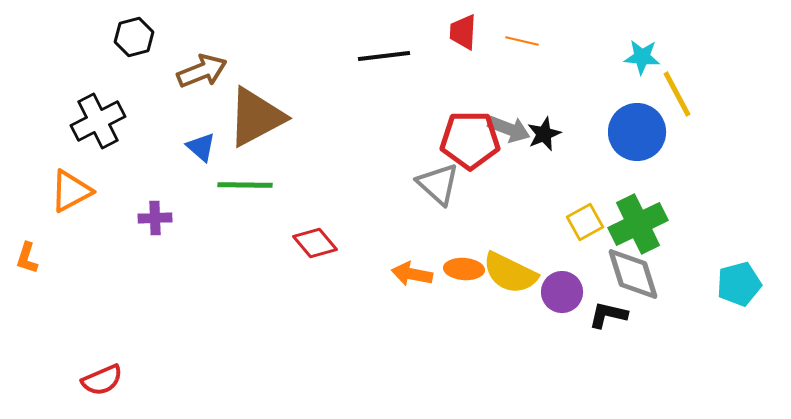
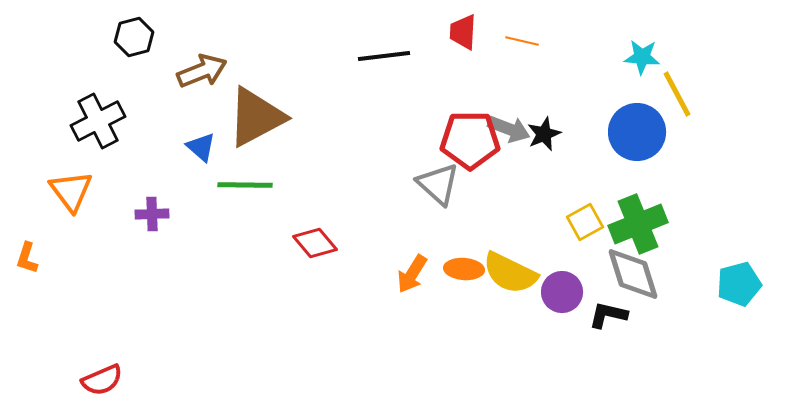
orange triangle: rotated 39 degrees counterclockwise
purple cross: moved 3 px left, 4 px up
green cross: rotated 4 degrees clockwise
orange arrow: rotated 69 degrees counterclockwise
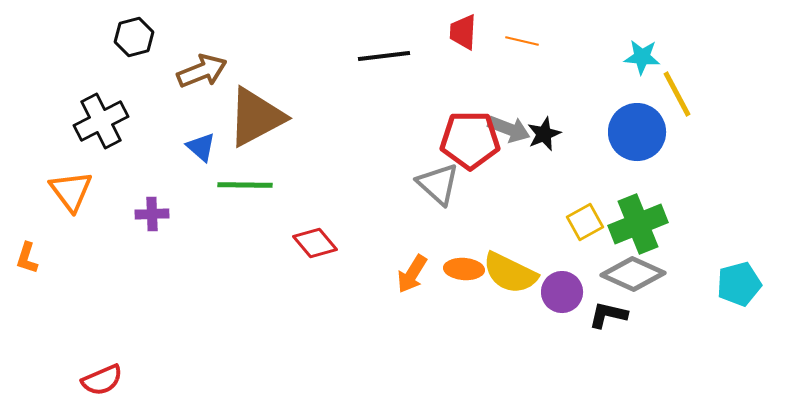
black cross: moved 3 px right
gray diamond: rotated 48 degrees counterclockwise
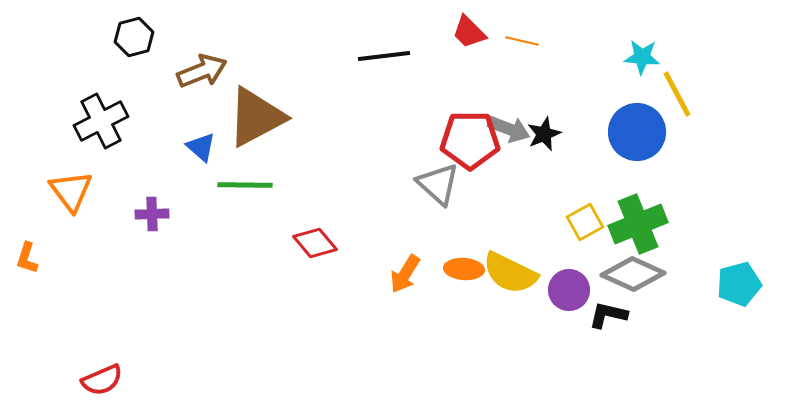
red trapezoid: moved 6 px right; rotated 48 degrees counterclockwise
orange arrow: moved 7 px left
purple circle: moved 7 px right, 2 px up
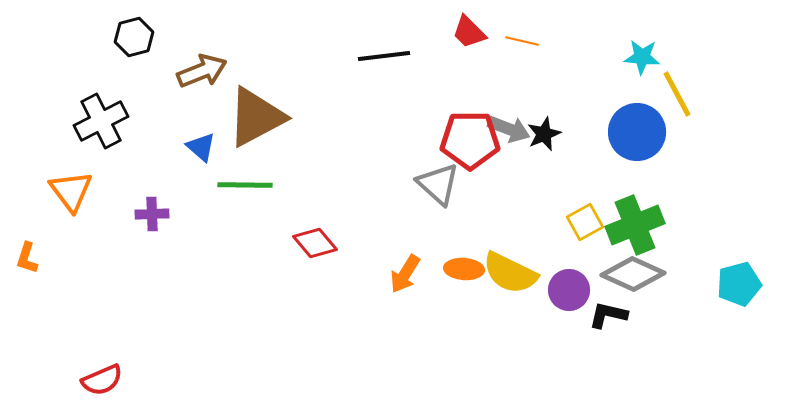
green cross: moved 3 px left, 1 px down
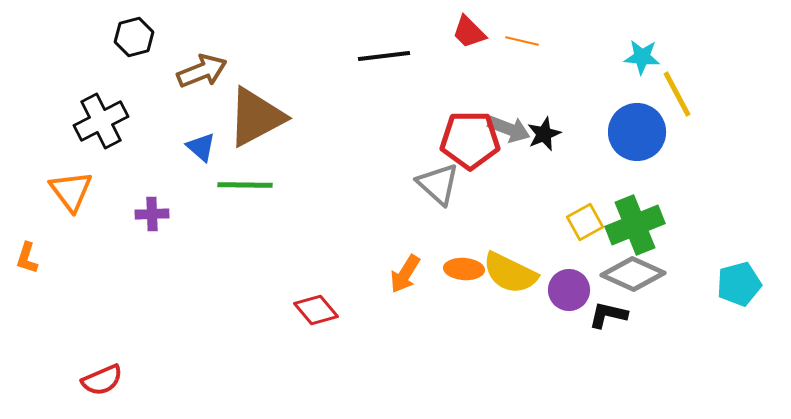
red diamond: moved 1 px right, 67 px down
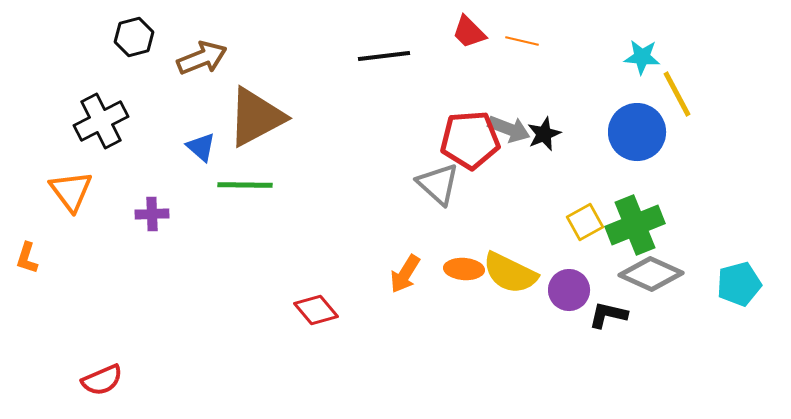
brown arrow: moved 13 px up
red pentagon: rotated 4 degrees counterclockwise
gray diamond: moved 18 px right
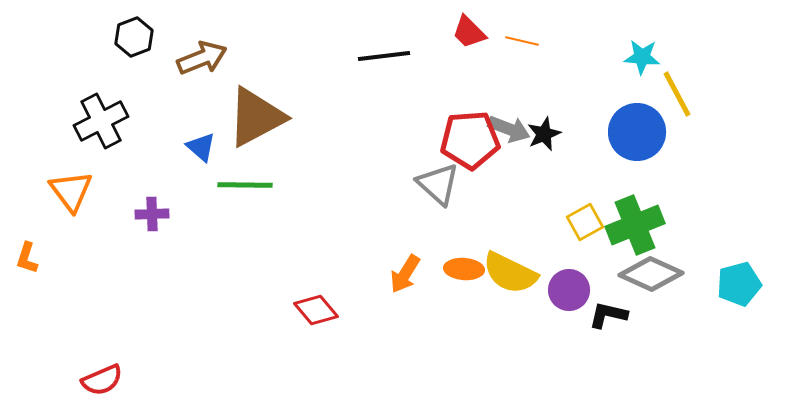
black hexagon: rotated 6 degrees counterclockwise
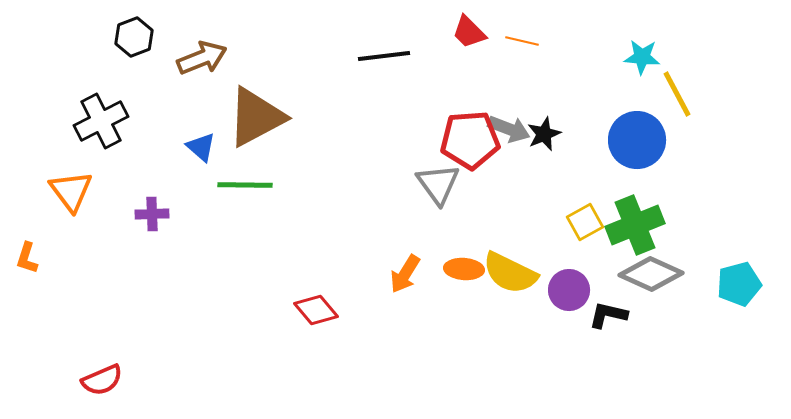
blue circle: moved 8 px down
gray triangle: rotated 12 degrees clockwise
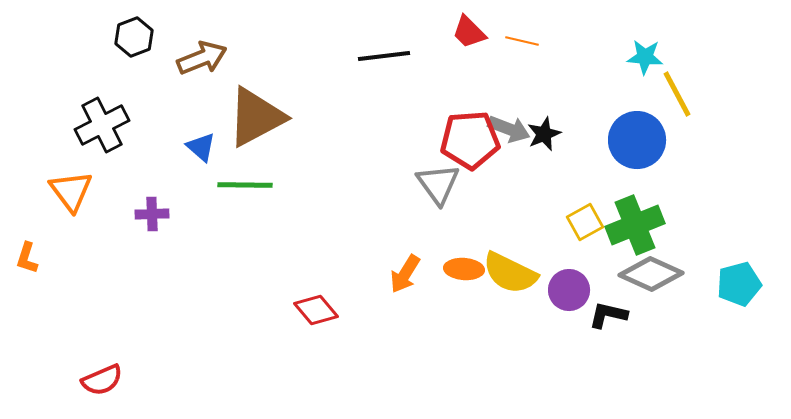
cyan star: moved 3 px right
black cross: moved 1 px right, 4 px down
